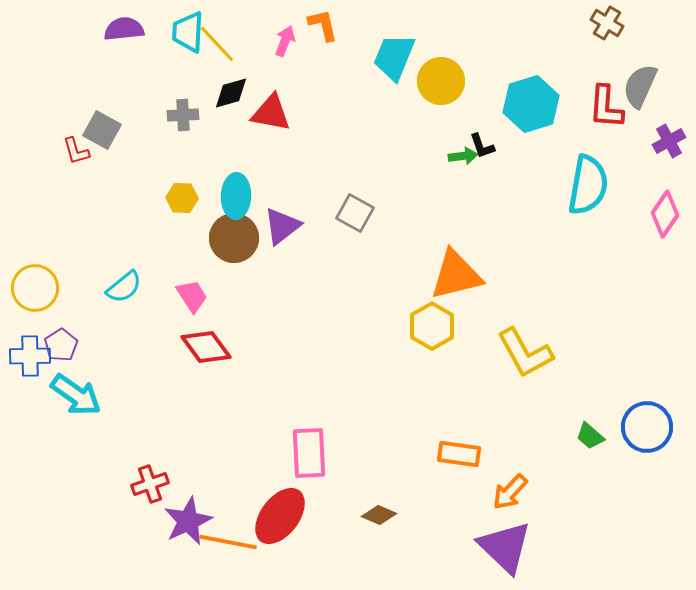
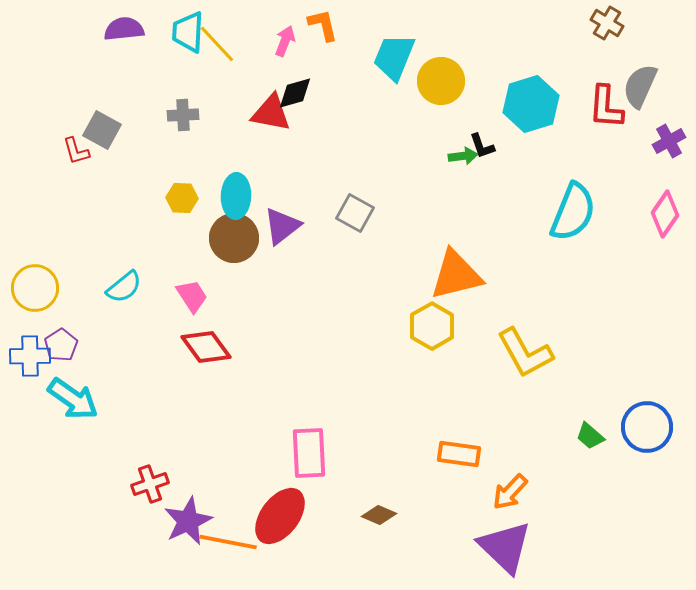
black diamond at (231, 93): moved 64 px right
cyan semicircle at (588, 185): moved 15 px left, 27 px down; rotated 12 degrees clockwise
cyan arrow at (76, 395): moved 3 px left, 4 px down
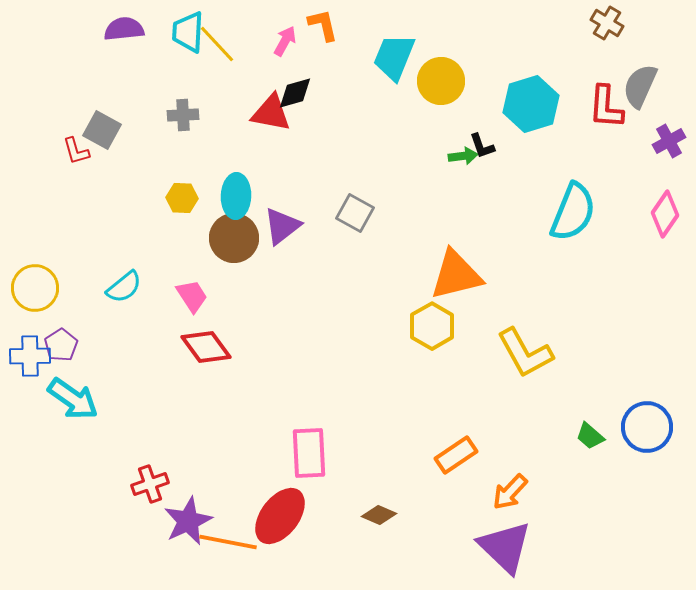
pink arrow at (285, 41): rotated 8 degrees clockwise
orange rectangle at (459, 454): moved 3 px left, 1 px down; rotated 42 degrees counterclockwise
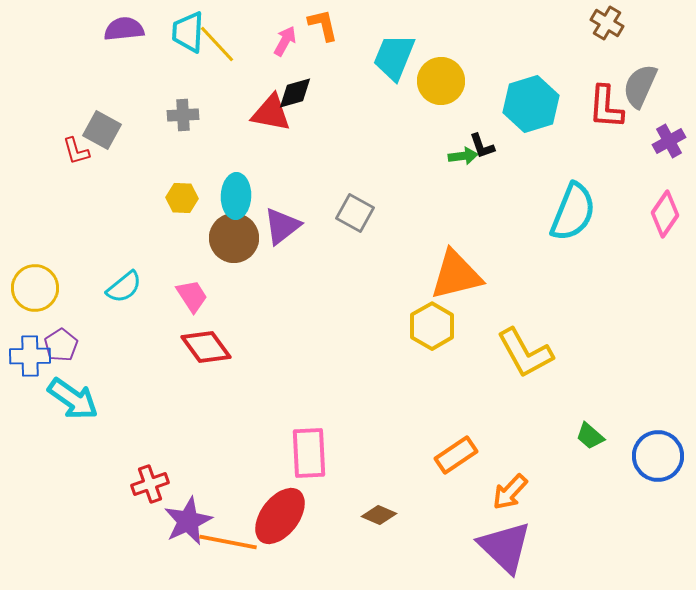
blue circle at (647, 427): moved 11 px right, 29 px down
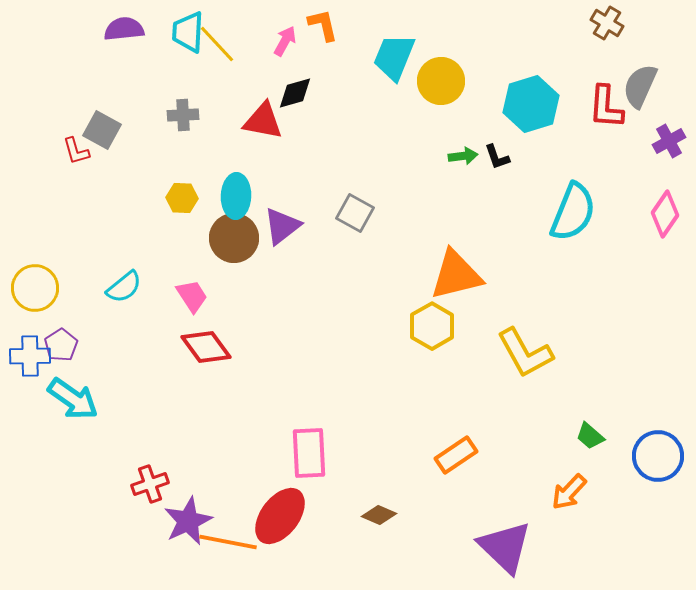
red triangle at (271, 113): moved 8 px left, 8 px down
black L-shape at (482, 146): moved 15 px right, 11 px down
orange arrow at (510, 492): moved 59 px right
